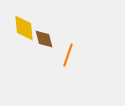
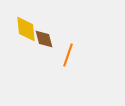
yellow diamond: moved 2 px right, 1 px down
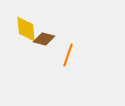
brown diamond: rotated 60 degrees counterclockwise
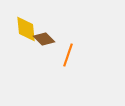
brown diamond: rotated 30 degrees clockwise
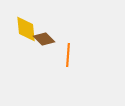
orange line: rotated 15 degrees counterclockwise
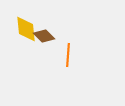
brown diamond: moved 3 px up
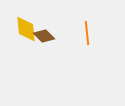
orange line: moved 19 px right, 22 px up; rotated 10 degrees counterclockwise
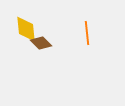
brown diamond: moved 3 px left, 7 px down
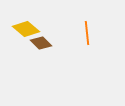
yellow diamond: rotated 44 degrees counterclockwise
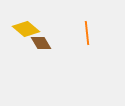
brown diamond: rotated 15 degrees clockwise
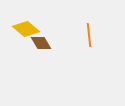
orange line: moved 2 px right, 2 px down
